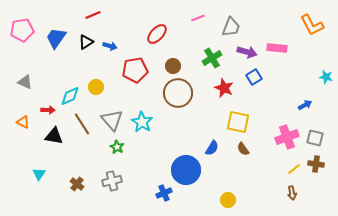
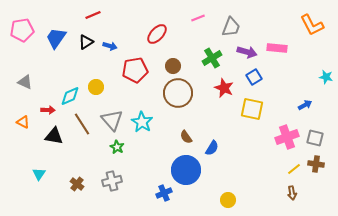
yellow square at (238, 122): moved 14 px right, 13 px up
brown semicircle at (243, 149): moved 57 px left, 12 px up
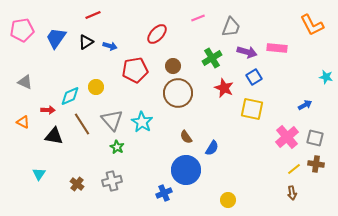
pink cross at (287, 137): rotated 20 degrees counterclockwise
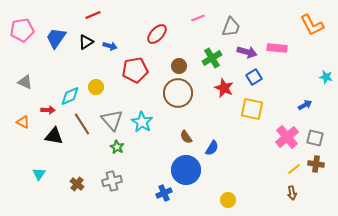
brown circle at (173, 66): moved 6 px right
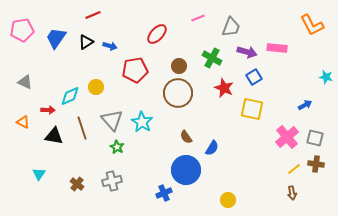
green cross at (212, 58): rotated 30 degrees counterclockwise
brown line at (82, 124): moved 4 px down; rotated 15 degrees clockwise
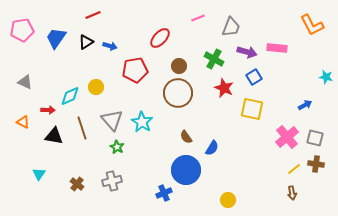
red ellipse at (157, 34): moved 3 px right, 4 px down
green cross at (212, 58): moved 2 px right, 1 px down
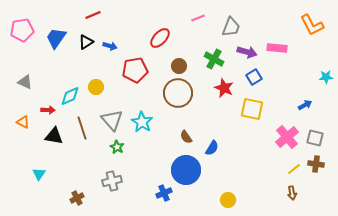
cyan star at (326, 77): rotated 16 degrees counterclockwise
brown cross at (77, 184): moved 14 px down; rotated 24 degrees clockwise
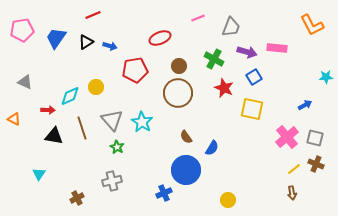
red ellipse at (160, 38): rotated 25 degrees clockwise
orange triangle at (23, 122): moved 9 px left, 3 px up
brown cross at (316, 164): rotated 14 degrees clockwise
